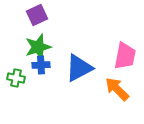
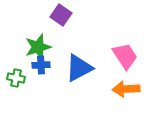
purple square: moved 24 px right; rotated 30 degrees counterclockwise
pink trapezoid: rotated 44 degrees counterclockwise
orange arrow: moved 9 px right; rotated 48 degrees counterclockwise
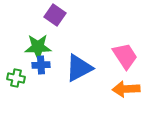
purple square: moved 6 px left
green star: rotated 16 degrees clockwise
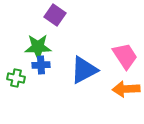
blue triangle: moved 5 px right, 2 px down
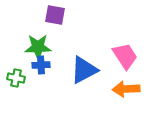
purple square: rotated 25 degrees counterclockwise
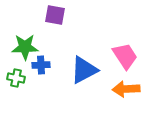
green star: moved 13 px left
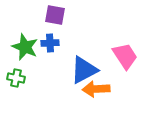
green star: rotated 24 degrees clockwise
blue cross: moved 9 px right, 22 px up
orange arrow: moved 30 px left
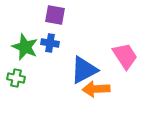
blue cross: rotated 12 degrees clockwise
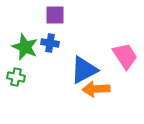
purple square: rotated 10 degrees counterclockwise
green cross: moved 1 px up
